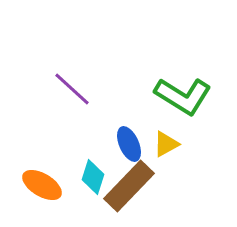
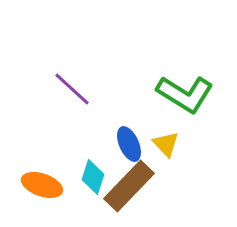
green L-shape: moved 2 px right, 2 px up
yellow triangle: rotated 44 degrees counterclockwise
orange ellipse: rotated 12 degrees counterclockwise
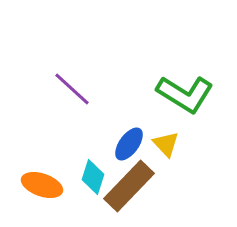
blue ellipse: rotated 60 degrees clockwise
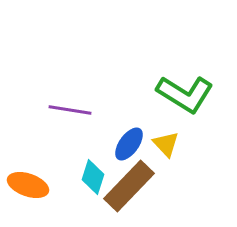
purple line: moved 2 px left, 21 px down; rotated 33 degrees counterclockwise
orange ellipse: moved 14 px left
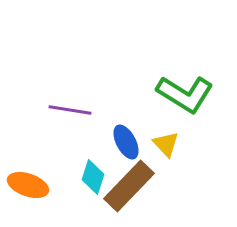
blue ellipse: moved 3 px left, 2 px up; rotated 64 degrees counterclockwise
